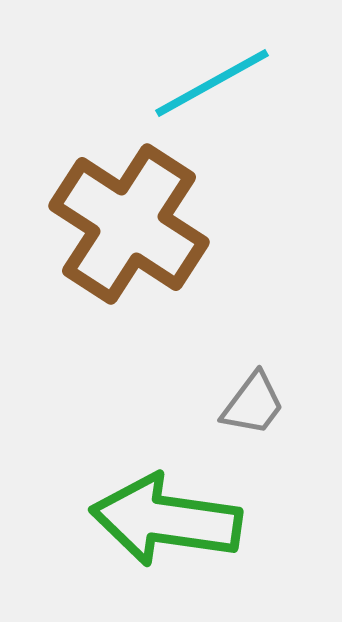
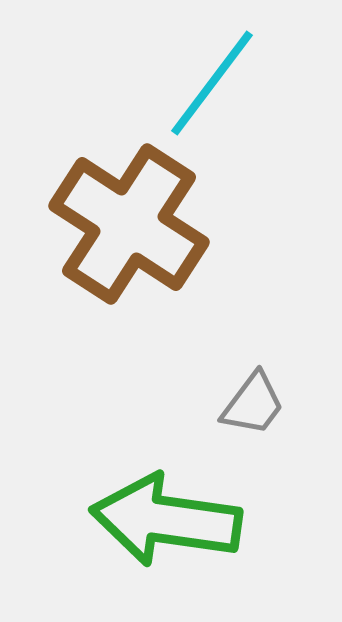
cyan line: rotated 24 degrees counterclockwise
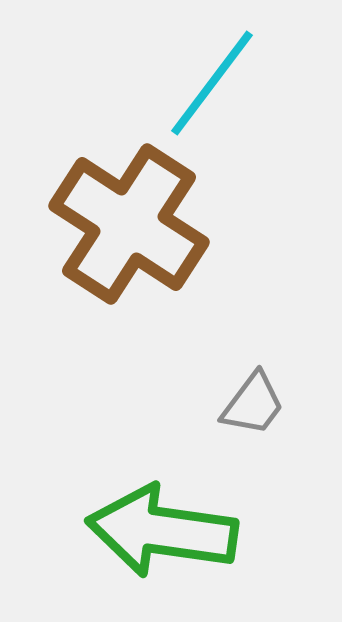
green arrow: moved 4 px left, 11 px down
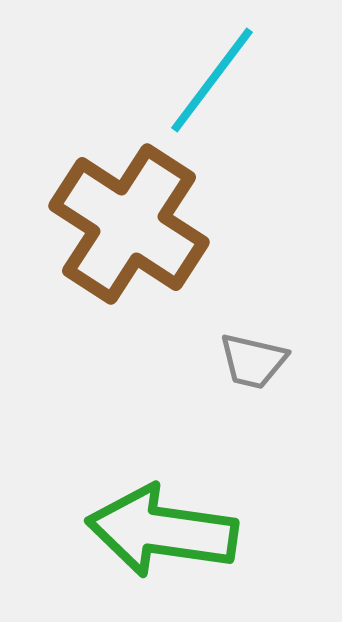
cyan line: moved 3 px up
gray trapezoid: moved 43 px up; rotated 66 degrees clockwise
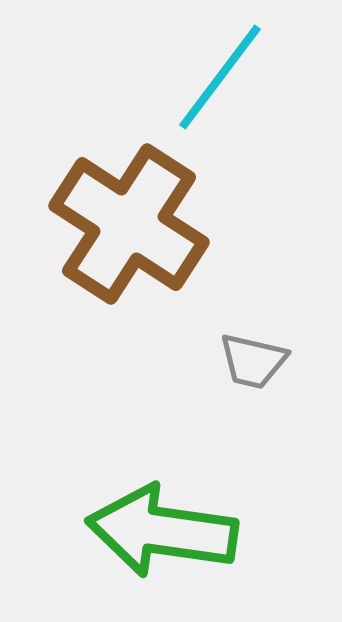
cyan line: moved 8 px right, 3 px up
